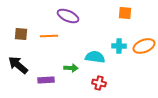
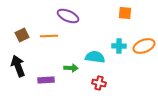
brown square: moved 1 px right, 1 px down; rotated 32 degrees counterclockwise
black arrow: moved 1 px down; rotated 30 degrees clockwise
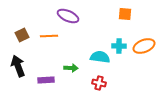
orange square: moved 1 px down
cyan semicircle: moved 5 px right
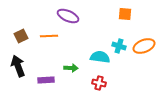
brown square: moved 1 px left, 1 px down
cyan cross: rotated 16 degrees clockwise
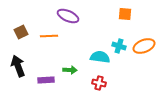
brown square: moved 4 px up
green arrow: moved 1 px left, 2 px down
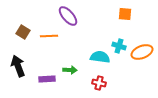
purple ellipse: rotated 25 degrees clockwise
brown square: moved 2 px right; rotated 32 degrees counterclockwise
orange ellipse: moved 2 px left, 6 px down
purple rectangle: moved 1 px right, 1 px up
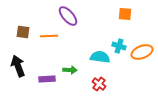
brown square: rotated 24 degrees counterclockwise
red cross: moved 1 px down; rotated 24 degrees clockwise
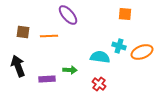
purple ellipse: moved 1 px up
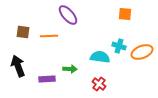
green arrow: moved 1 px up
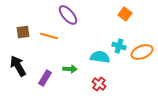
orange square: rotated 32 degrees clockwise
brown square: rotated 16 degrees counterclockwise
orange line: rotated 18 degrees clockwise
black arrow: rotated 10 degrees counterclockwise
purple rectangle: moved 2 px left, 1 px up; rotated 56 degrees counterclockwise
